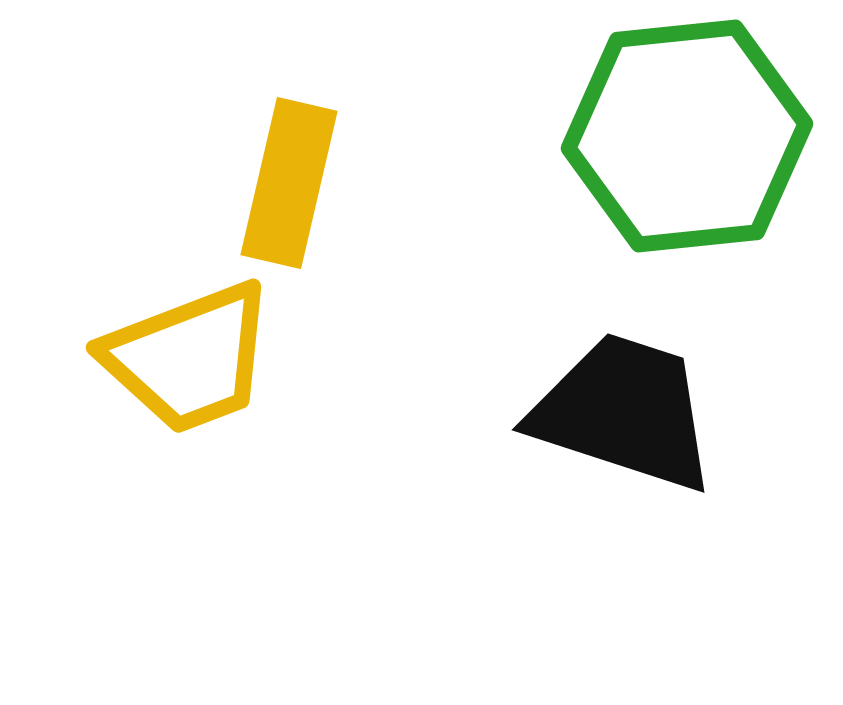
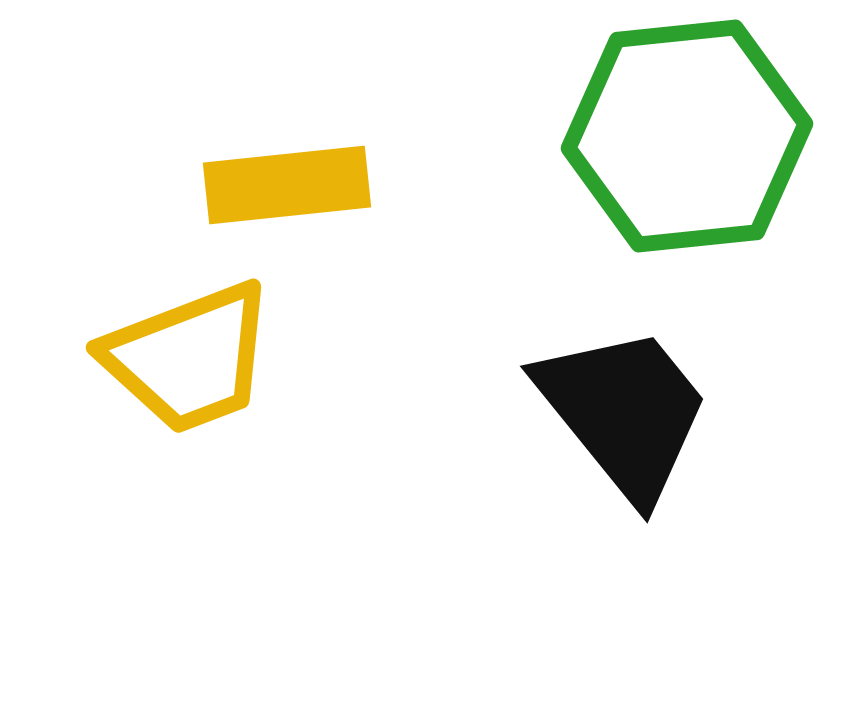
yellow rectangle: moved 2 px left, 2 px down; rotated 71 degrees clockwise
black trapezoid: rotated 33 degrees clockwise
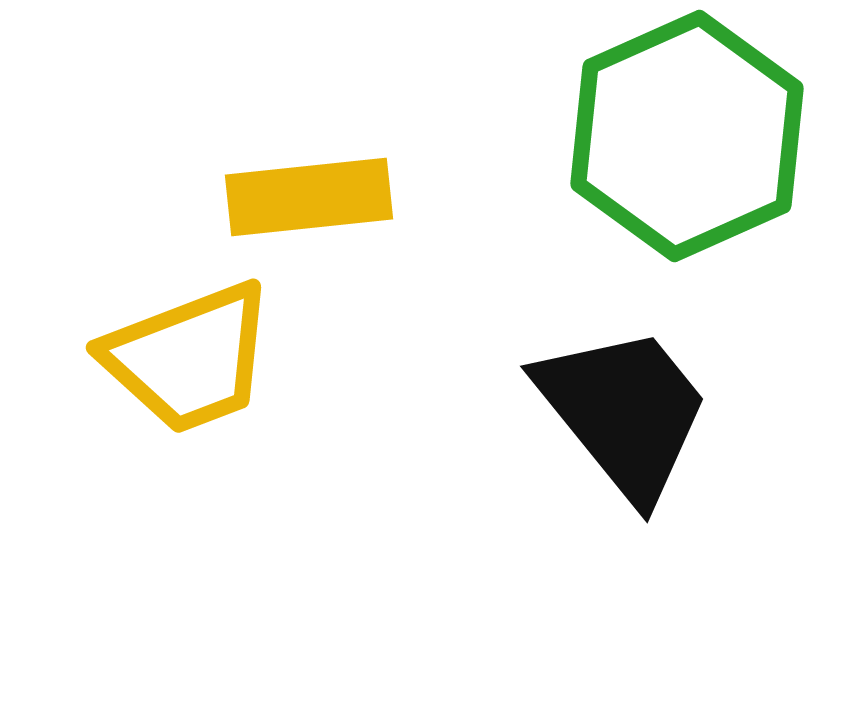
green hexagon: rotated 18 degrees counterclockwise
yellow rectangle: moved 22 px right, 12 px down
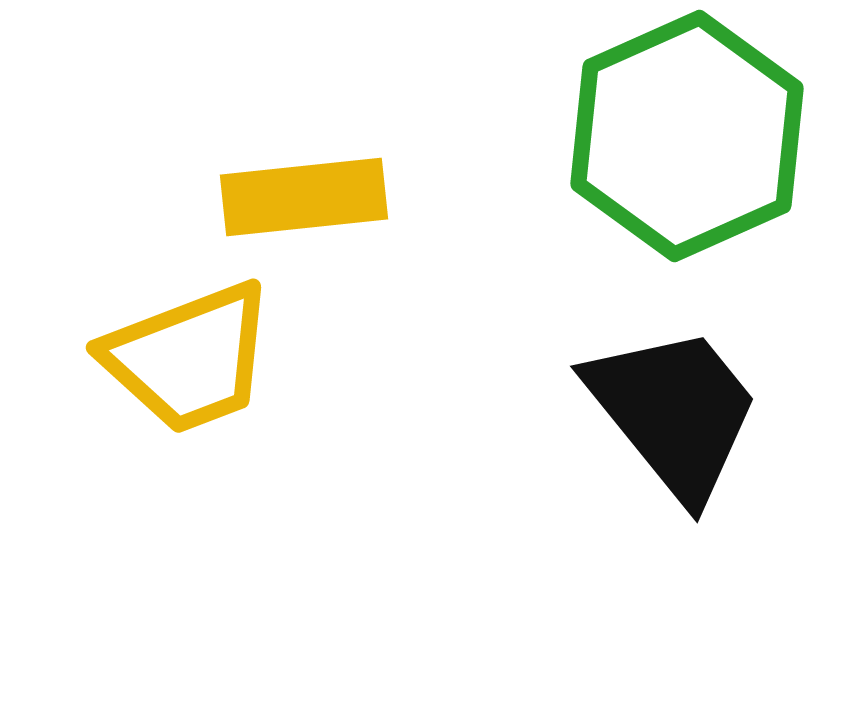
yellow rectangle: moved 5 px left
black trapezoid: moved 50 px right
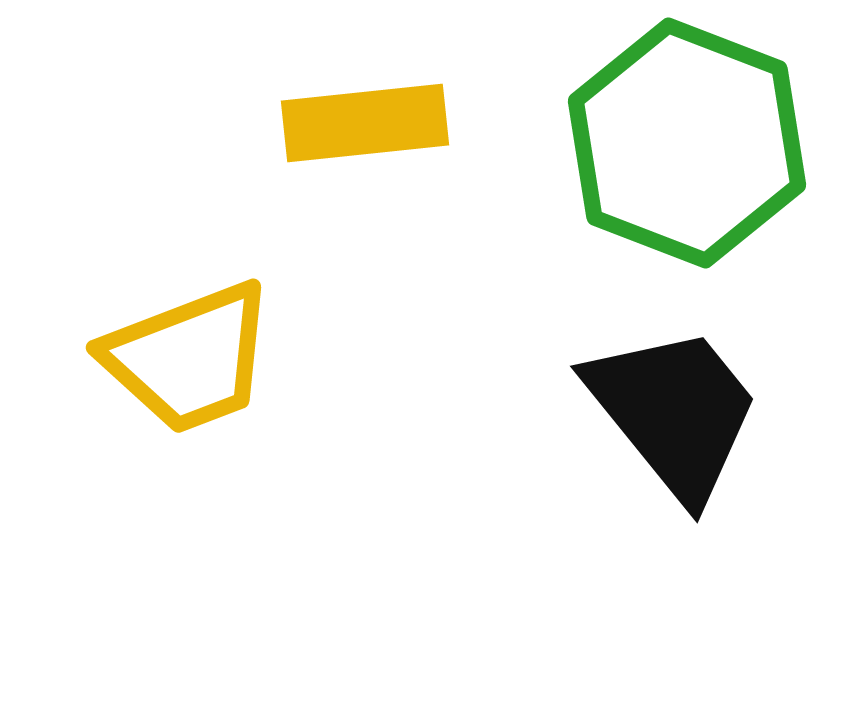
green hexagon: moved 7 px down; rotated 15 degrees counterclockwise
yellow rectangle: moved 61 px right, 74 px up
